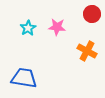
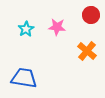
red circle: moved 1 px left, 1 px down
cyan star: moved 2 px left, 1 px down
orange cross: rotated 12 degrees clockwise
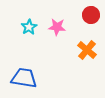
cyan star: moved 3 px right, 2 px up
orange cross: moved 1 px up
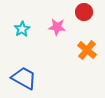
red circle: moved 7 px left, 3 px up
cyan star: moved 7 px left, 2 px down
blue trapezoid: rotated 20 degrees clockwise
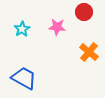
orange cross: moved 2 px right, 2 px down
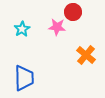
red circle: moved 11 px left
orange cross: moved 3 px left, 3 px down
blue trapezoid: rotated 60 degrees clockwise
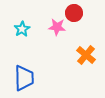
red circle: moved 1 px right, 1 px down
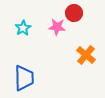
cyan star: moved 1 px right, 1 px up
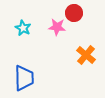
cyan star: rotated 14 degrees counterclockwise
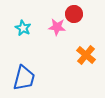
red circle: moved 1 px down
blue trapezoid: rotated 16 degrees clockwise
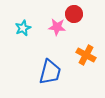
cyan star: rotated 21 degrees clockwise
orange cross: rotated 12 degrees counterclockwise
blue trapezoid: moved 26 px right, 6 px up
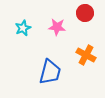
red circle: moved 11 px right, 1 px up
